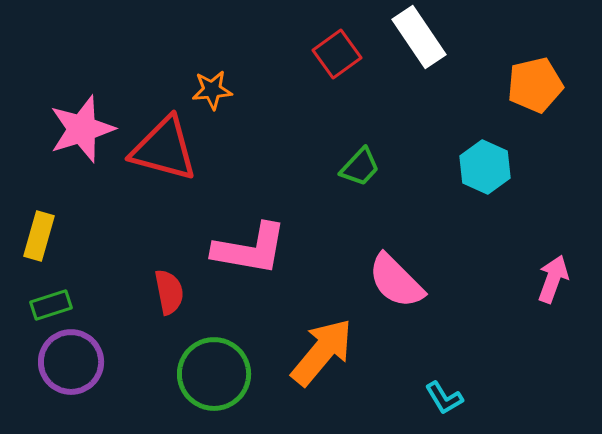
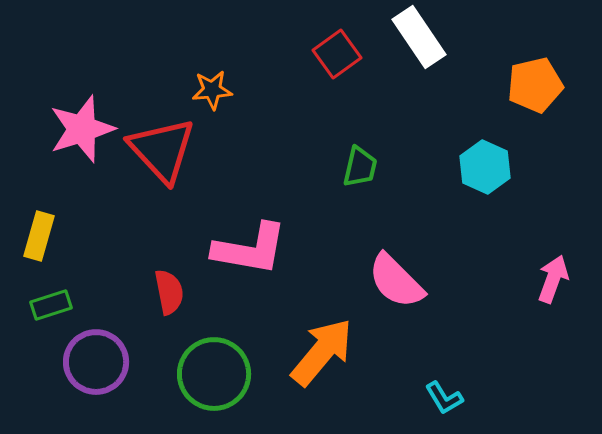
red triangle: moved 2 px left, 1 px down; rotated 32 degrees clockwise
green trapezoid: rotated 30 degrees counterclockwise
purple circle: moved 25 px right
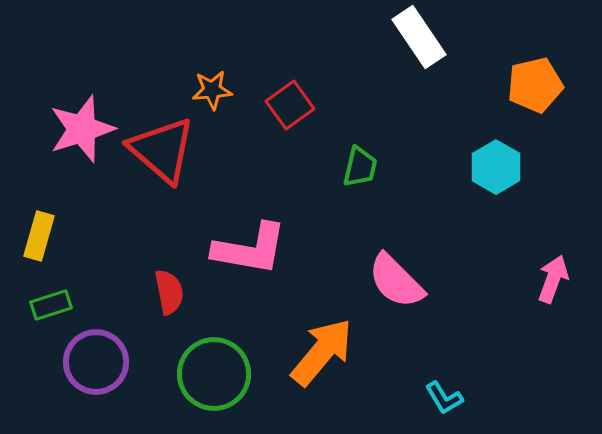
red square: moved 47 px left, 51 px down
red triangle: rotated 6 degrees counterclockwise
cyan hexagon: moved 11 px right; rotated 6 degrees clockwise
